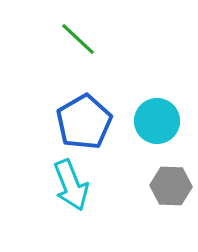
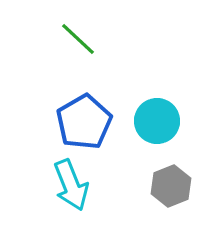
gray hexagon: rotated 24 degrees counterclockwise
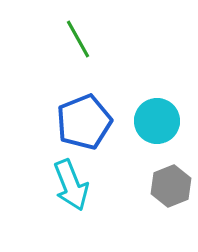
green line: rotated 18 degrees clockwise
blue pentagon: rotated 8 degrees clockwise
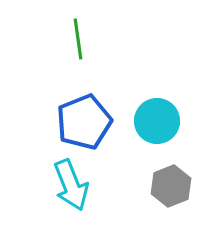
green line: rotated 21 degrees clockwise
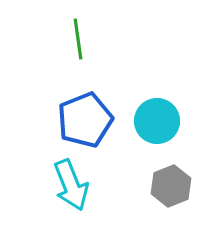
blue pentagon: moved 1 px right, 2 px up
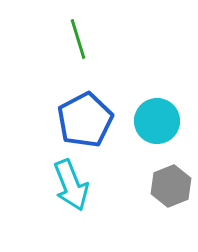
green line: rotated 9 degrees counterclockwise
blue pentagon: rotated 6 degrees counterclockwise
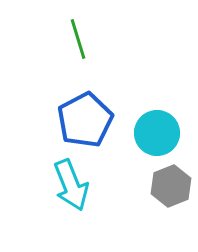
cyan circle: moved 12 px down
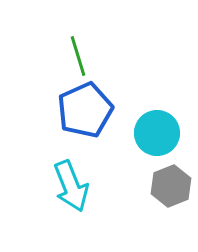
green line: moved 17 px down
blue pentagon: moved 10 px up; rotated 4 degrees clockwise
cyan arrow: moved 1 px down
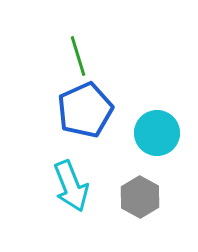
gray hexagon: moved 31 px left, 11 px down; rotated 9 degrees counterclockwise
